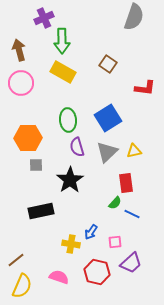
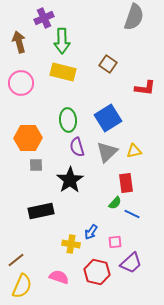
brown arrow: moved 8 px up
yellow rectangle: rotated 15 degrees counterclockwise
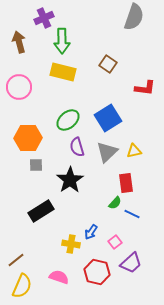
pink circle: moved 2 px left, 4 px down
green ellipse: rotated 55 degrees clockwise
black rectangle: rotated 20 degrees counterclockwise
pink square: rotated 32 degrees counterclockwise
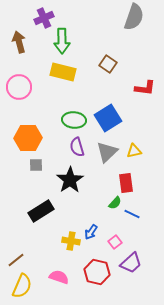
green ellipse: moved 6 px right; rotated 45 degrees clockwise
yellow cross: moved 3 px up
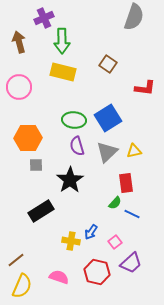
purple semicircle: moved 1 px up
